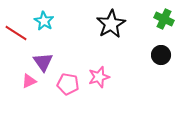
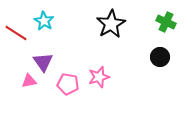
green cross: moved 2 px right, 3 px down
black circle: moved 1 px left, 2 px down
pink triangle: rotated 14 degrees clockwise
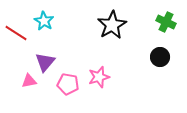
black star: moved 1 px right, 1 px down
purple triangle: moved 2 px right; rotated 15 degrees clockwise
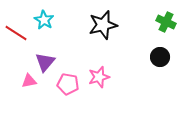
cyan star: moved 1 px up
black star: moved 9 px left; rotated 16 degrees clockwise
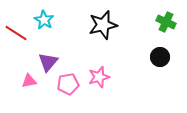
purple triangle: moved 3 px right
pink pentagon: rotated 20 degrees counterclockwise
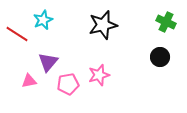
cyan star: moved 1 px left; rotated 18 degrees clockwise
red line: moved 1 px right, 1 px down
pink star: moved 2 px up
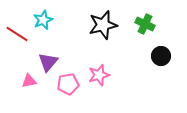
green cross: moved 21 px left, 2 px down
black circle: moved 1 px right, 1 px up
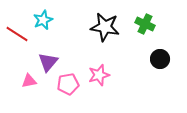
black star: moved 2 px right, 2 px down; rotated 24 degrees clockwise
black circle: moved 1 px left, 3 px down
